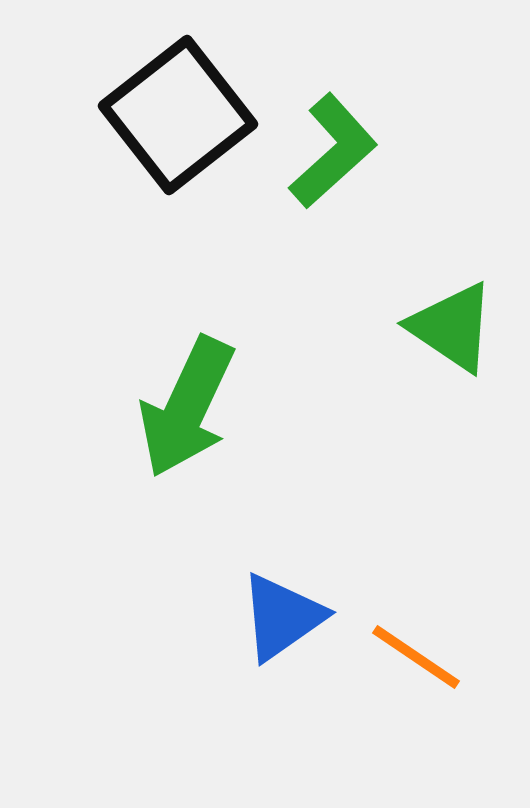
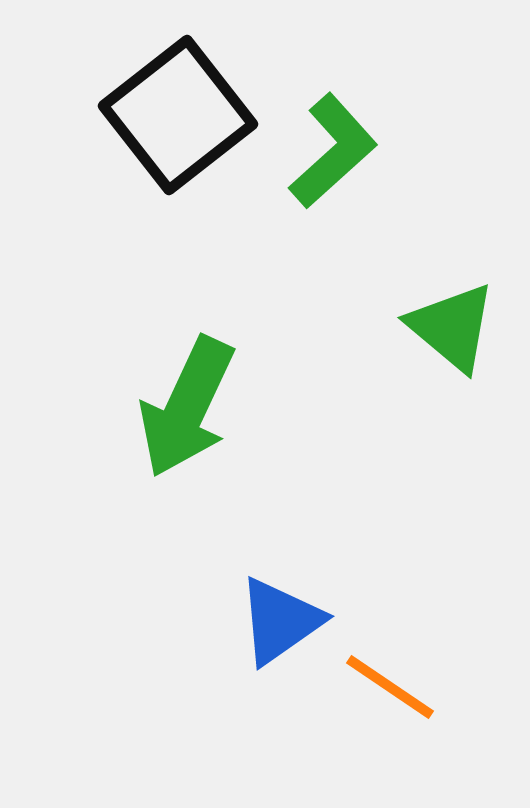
green triangle: rotated 6 degrees clockwise
blue triangle: moved 2 px left, 4 px down
orange line: moved 26 px left, 30 px down
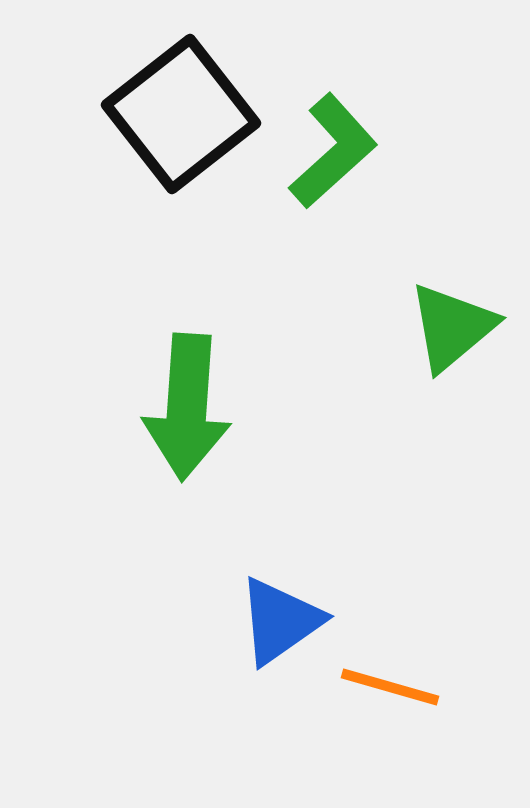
black square: moved 3 px right, 1 px up
green triangle: rotated 40 degrees clockwise
green arrow: rotated 21 degrees counterclockwise
orange line: rotated 18 degrees counterclockwise
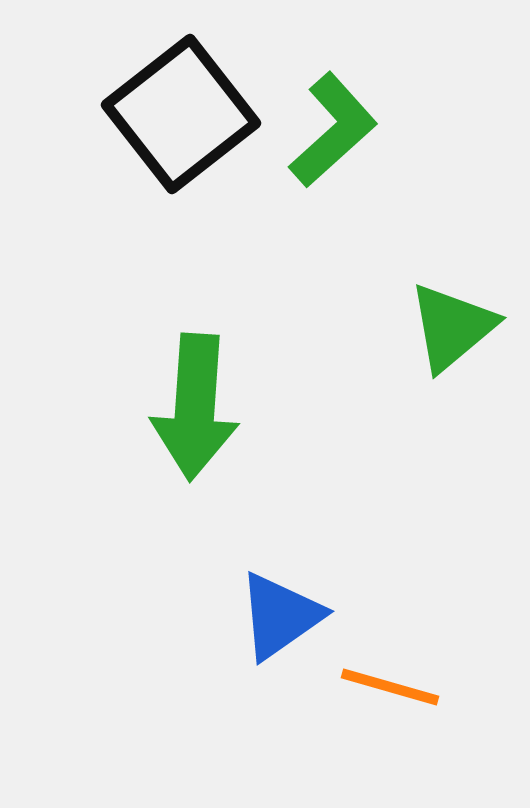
green L-shape: moved 21 px up
green arrow: moved 8 px right
blue triangle: moved 5 px up
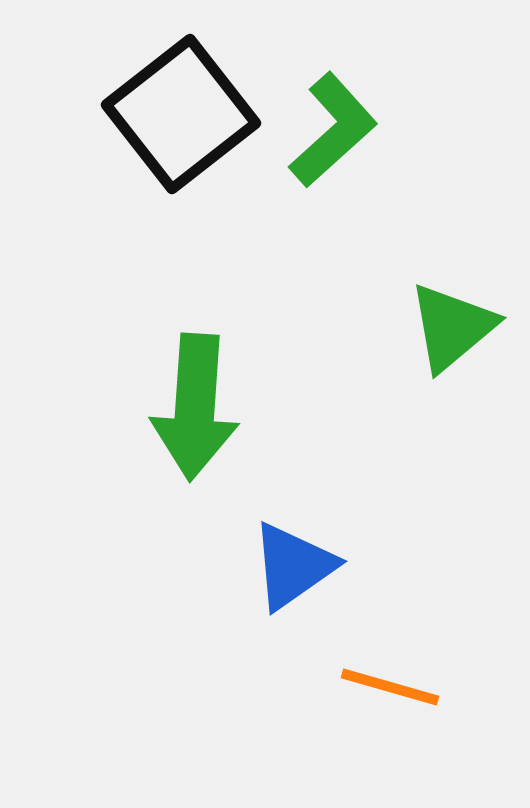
blue triangle: moved 13 px right, 50 px up
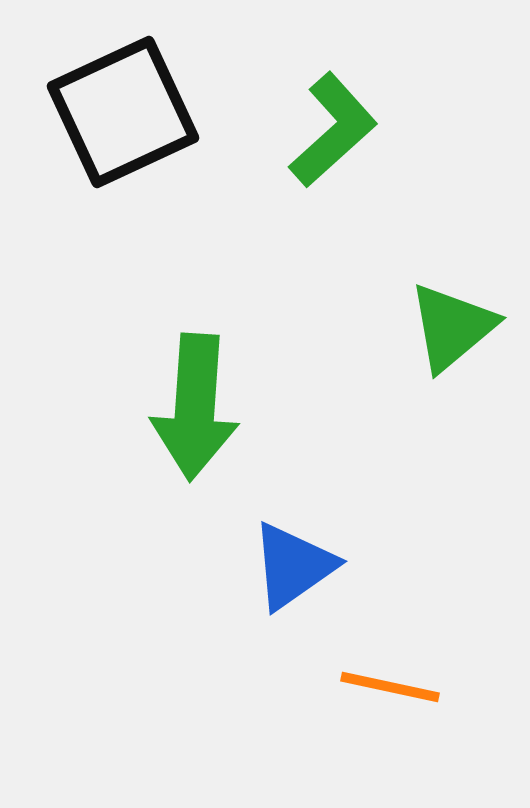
black square: moved 58 px left, 2 px up; rotated 13 degrees clockwise
orange line: rotated 4 degrees counterclockwise
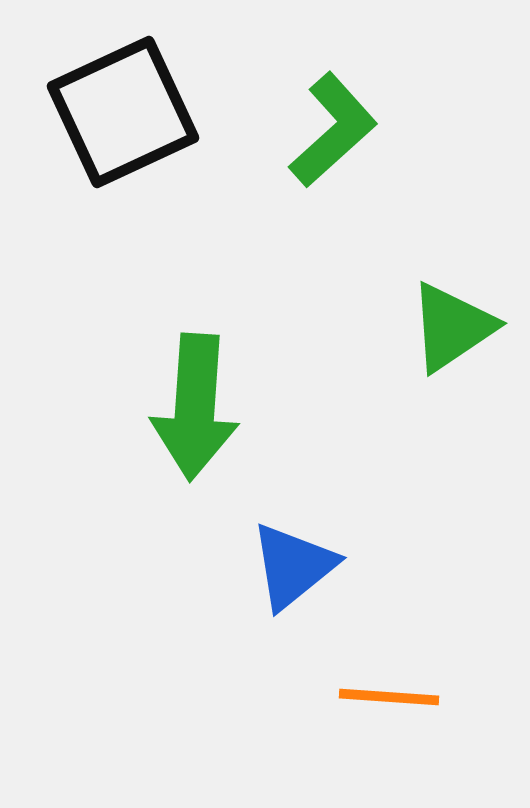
green triangle: rotated 6 degrees clockwise
blue triangle: rotated 4 degrees counterclockwise
orange line: moved 1 px left, 10 px down; rotated 8 degrees counterclockwise
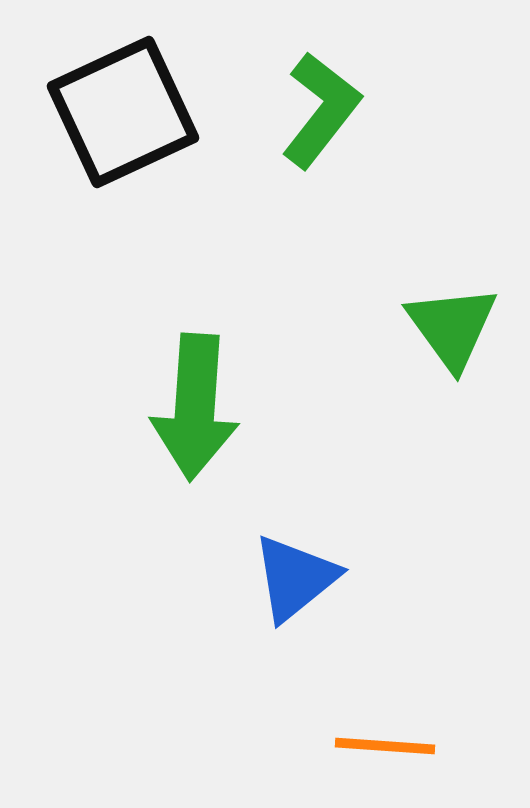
green L-shape: moved 12 px left, 20 px up; rotated 10 degrees counterclockwise
green triangle: rotated 32 degrees counterclockwise
blue triangle: moved 2 px right, 12 px down
orange line: moved 4 px left, 49 px down
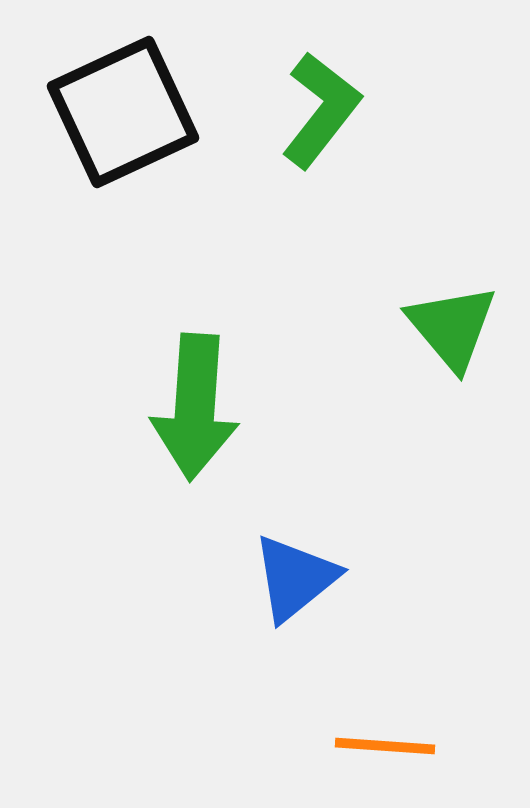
green triangle: rotated 4 degrees counterclockwise
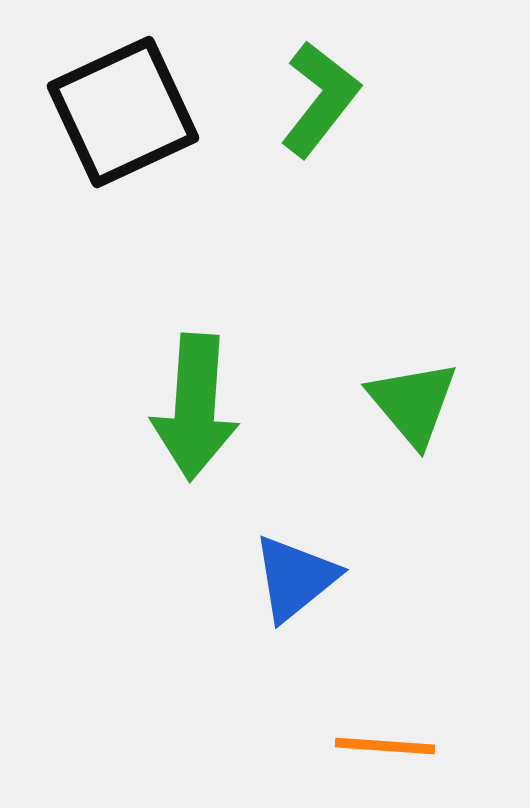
green L-shape: moved 1 px left, 11 px up
green triangle: moved 39 px left, 76 px down
